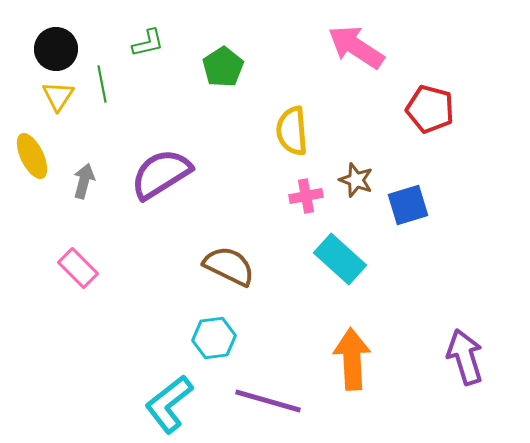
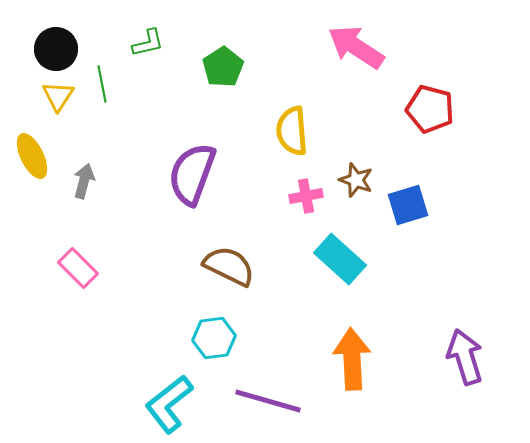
purple semicircle: moved 31 px right; rotated 38 degrees counterclockwise
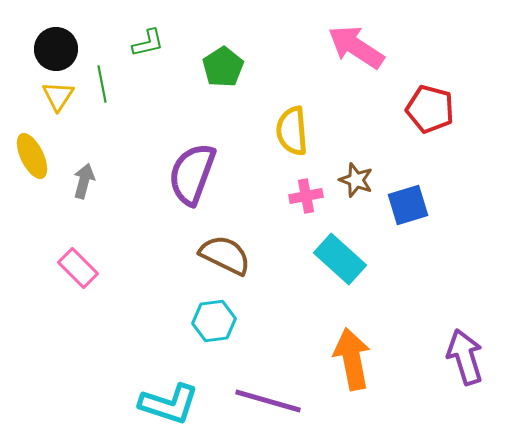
brown semicircle: moved 4 px left, 11 px up
cyan hexagon: moved 17 px up
orange arrow: rotated 8 degrees counterclockwise
cyan L-shape: rotated 124 degrees counterclockwise
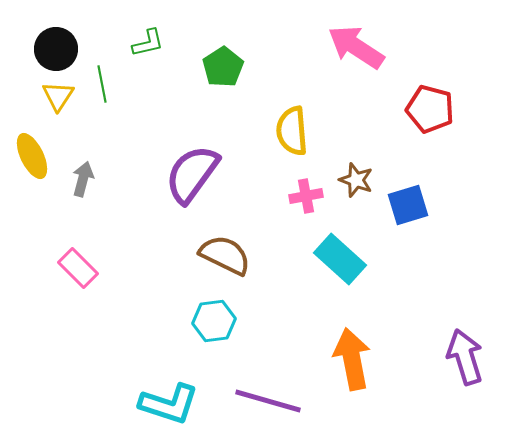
purple semicircle: rotated 16 degrees clockwise
gray arrow: moved 1 px left, 2 px up
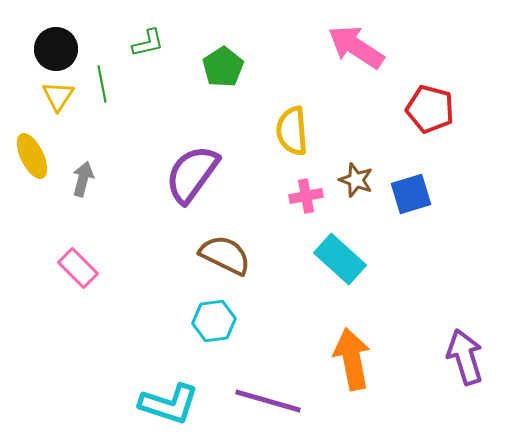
blue square: moved 3 px right, 11 px up
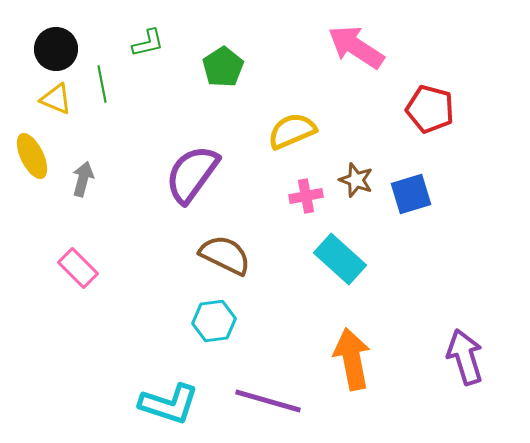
yellow triangle: moved 2 px left, 3 px down; rotated 40 degrees counterclockwise
yellow semicircle: rotated 72 degrees clockwise
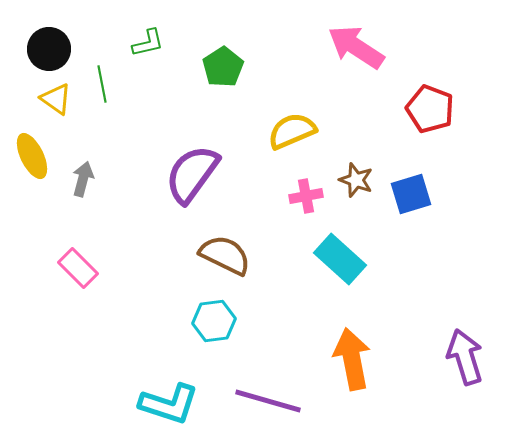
black circle: moved 7 px left
yellow triangle: rotated 12 degrees clockwise
red pentagon: rotated 6 degrees clockwise
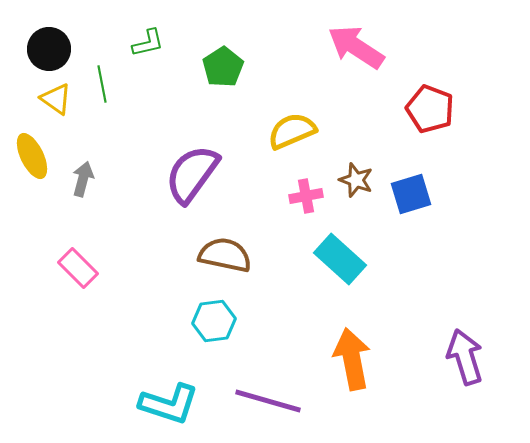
brown semicircle: rotated 14 degrees counterclockwise
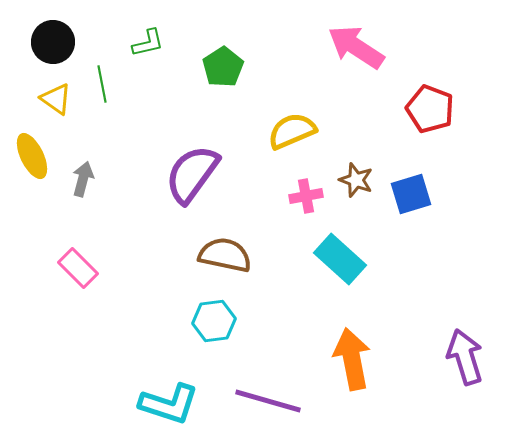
black circle: moved 4 px right, 7 px up
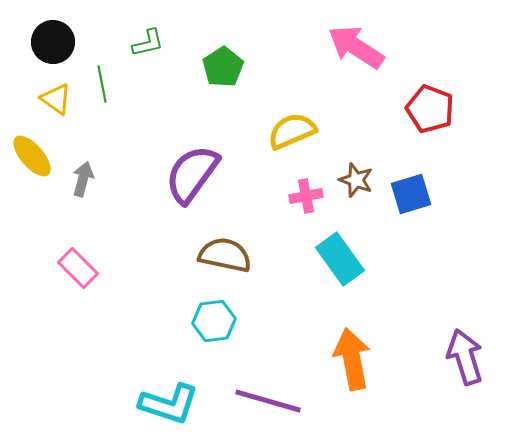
yellow ellipse: rotated 15 degrees counterclockwise
cyan rectangle: rotated 12 degrees clockwise
